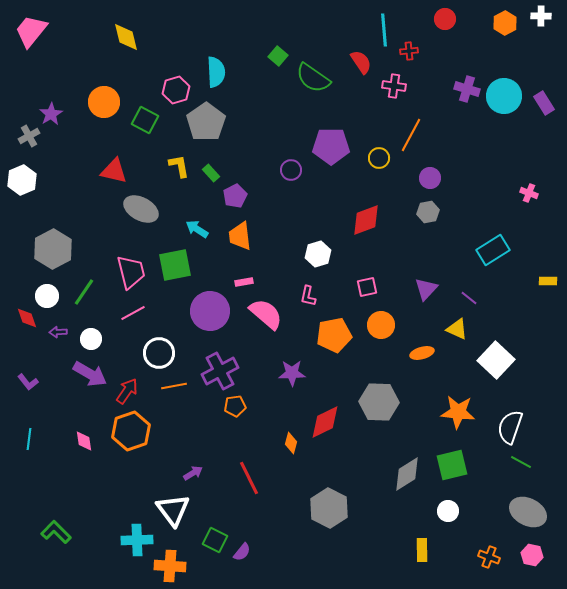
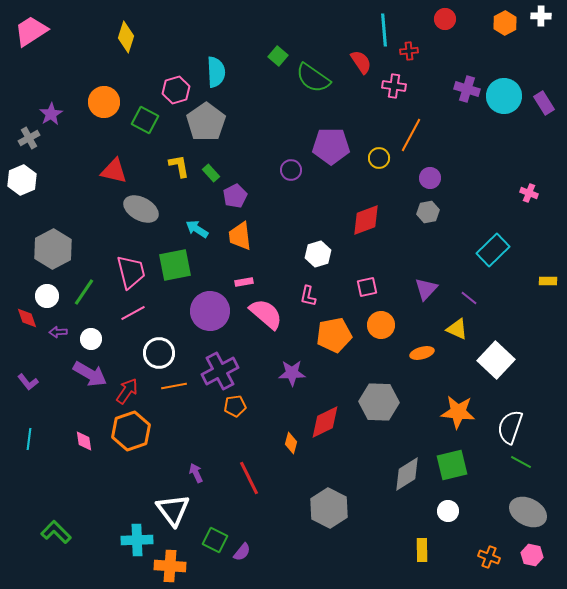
pink trapezoid at (31, 31): rotated 18 degrees clockwise
yellow diamond at (126, 37): rotated 32 degrees clockwise
gray cross at (29, 136): moved 2 px down
cyan rectangle at (493, 250): rotated 12 degrees counterclockwise
purple arrow at (193, 473): moved 3 px right; rotated 84 degrees counterclockwise
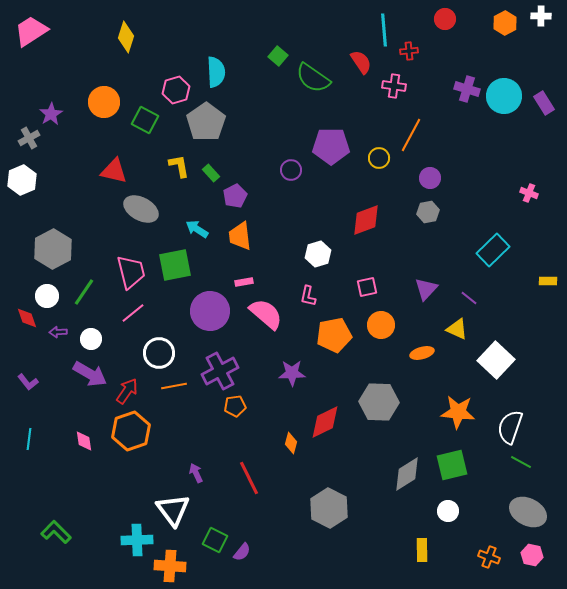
pink line at (133, 313): rotated 10 degrees counterclockwise
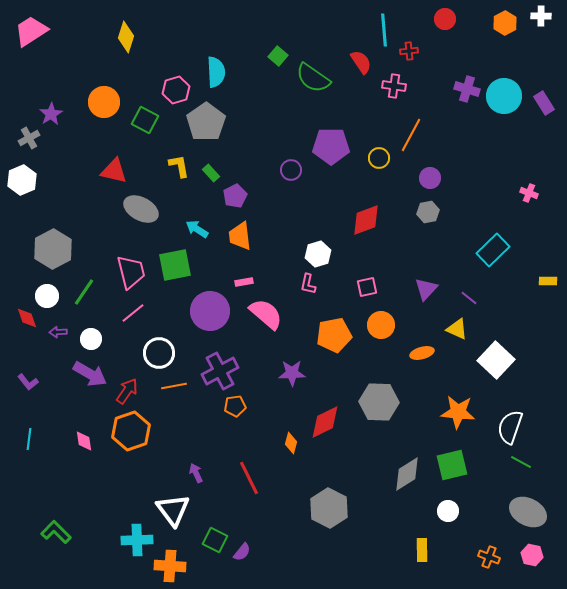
pink L-shape at (308, 296): moved 12 px up
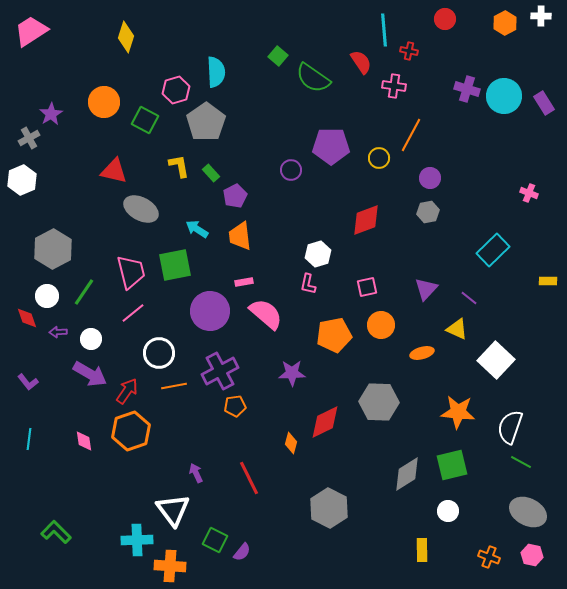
red cross at (409, 51): rotated 18 degrees clockwise
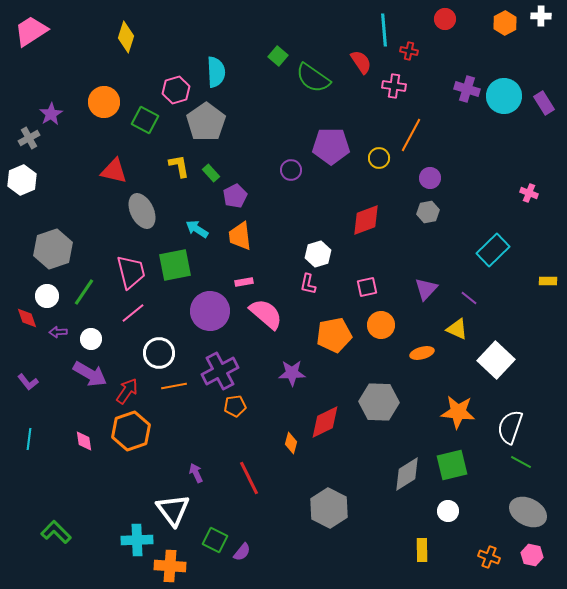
gray ellipse at (141, 209): moved 1 px right, 2 px down; rotated 36 degrees clockwise
gray hexagon at (53, 249): rotated 9 degrees clockwise
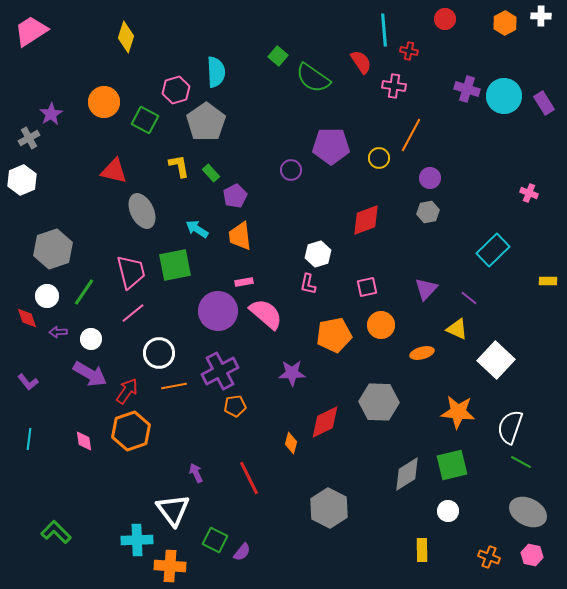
purple circle at (210, 311): moved 8 px right
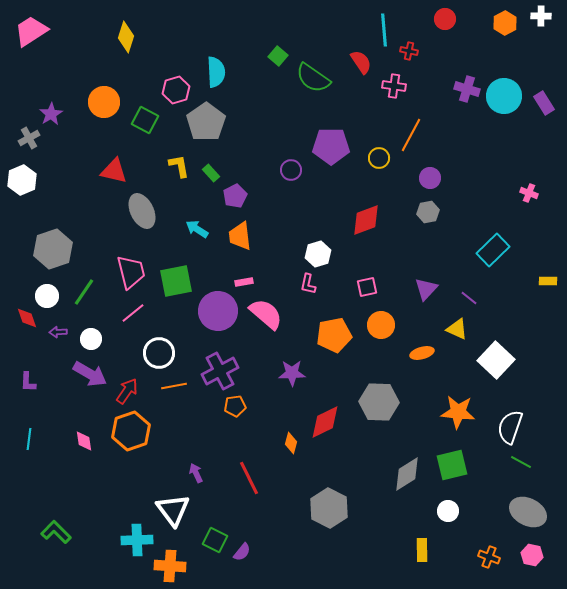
green square at (175, 265): moved 1 px right, 16 px down
purple L-shape at (28, 382): rotated 40 degrees clockwise
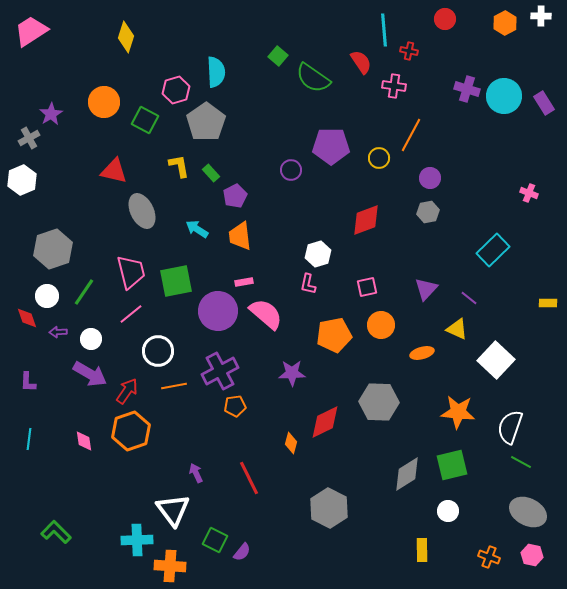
yellow rectangle at (548, 281): moved 22 px down
pink line at (133, 313): moved 2 px left, 1 px down
white circle at (159, 353): moved 1 px left, 2 px up
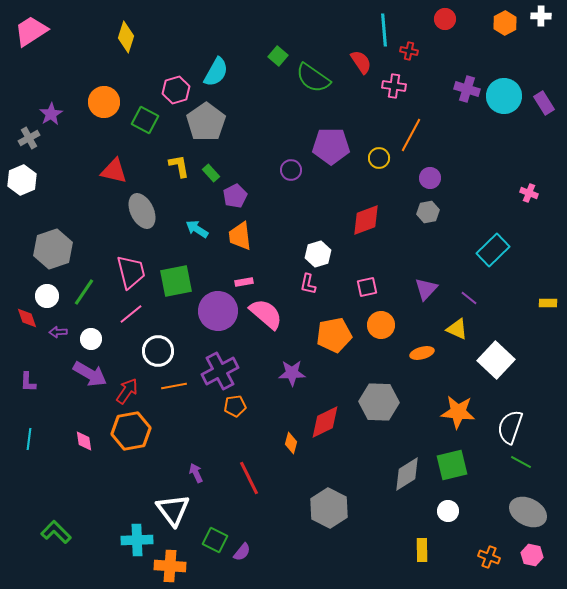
cyan semicircle at (216, 72): rotated 32 degrees clockwise
orange hexagon at (131, 431): rotated 9 degrees clockwise
